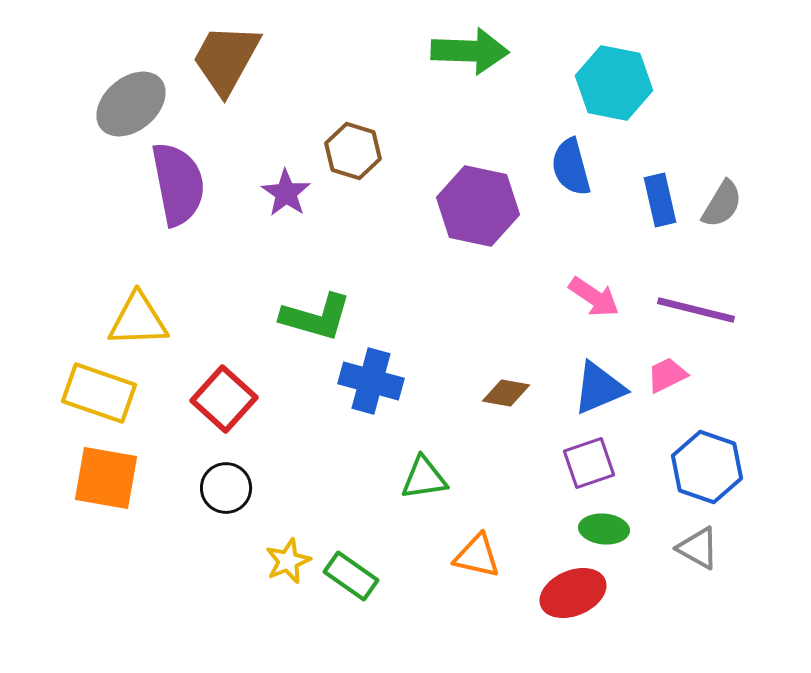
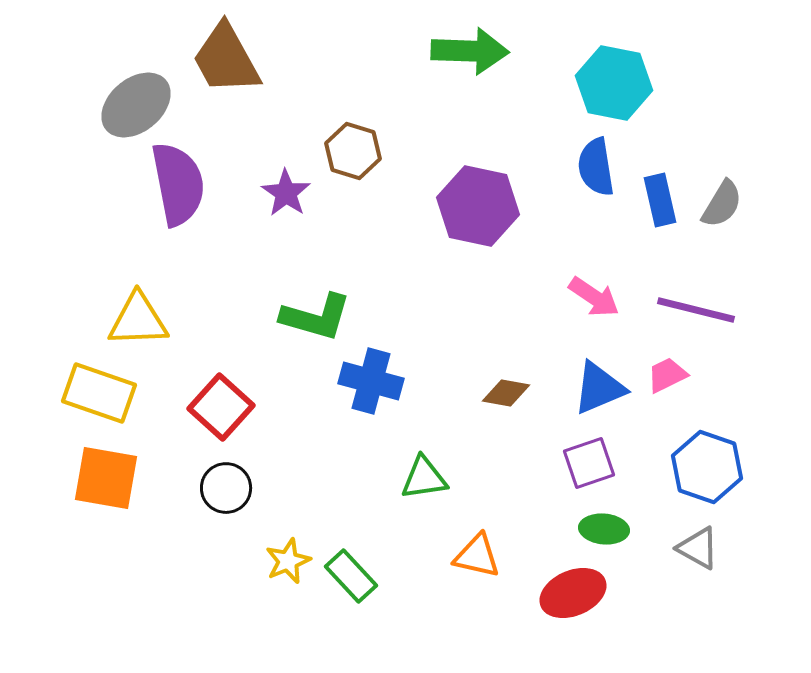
brown trapezoid: rotated 58 degrees counterclockwise
gray ellipse: moved 5 px right, 1 px down
blue semicircle: moved 25 px right; rotated 6 degrees clockwise
red square: moved 3 px left, 8 px down
green rectangle: rotated 12 degrees clockwise
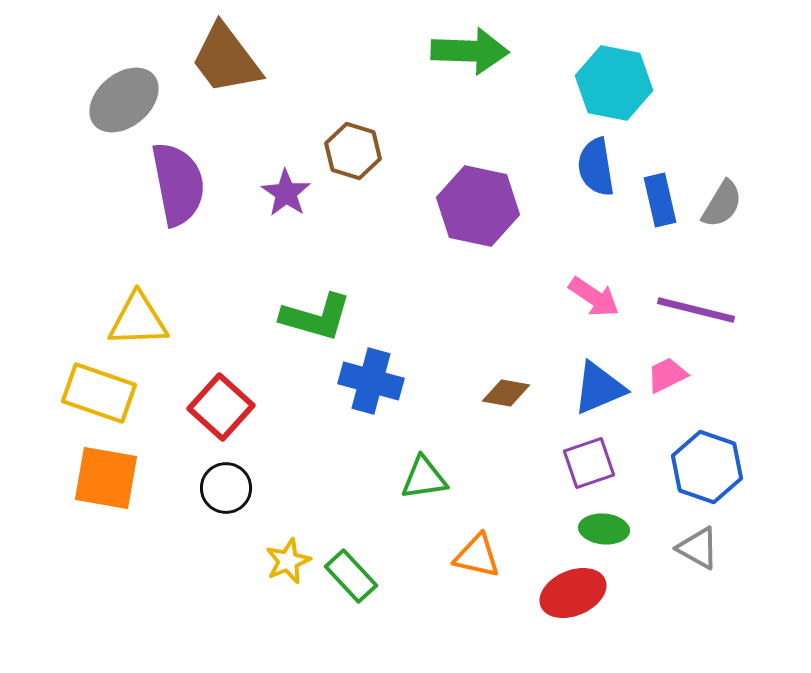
brown trapezoid: rotated 8 degrees counterclockwise
gray ellipse: moved 12 px left, 5 px up
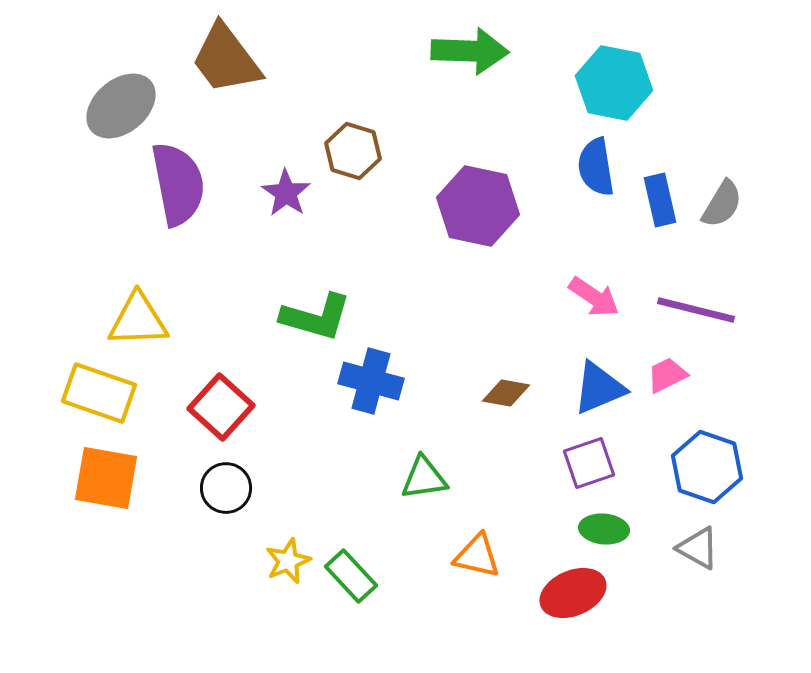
gray ellipse: moved 3 px left, 6 px down
